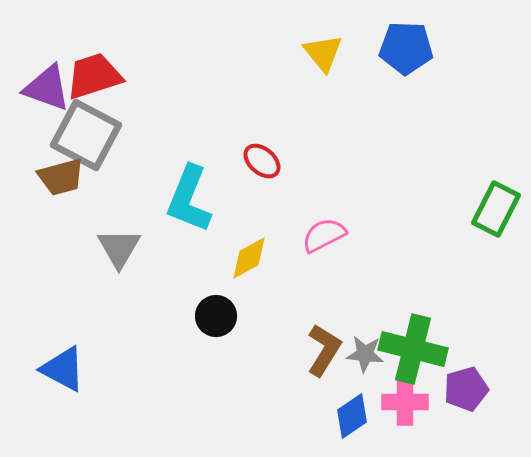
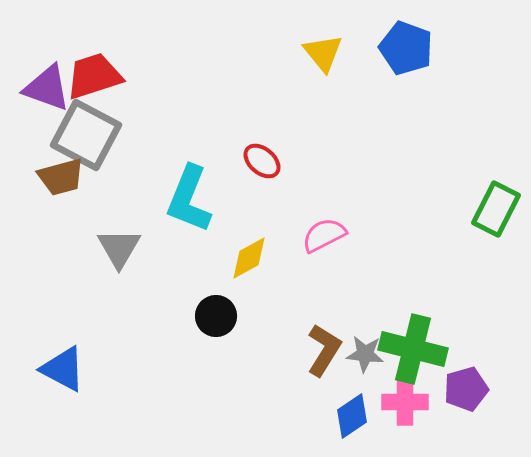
blue pentagon: rotated 18 degrees clockwise
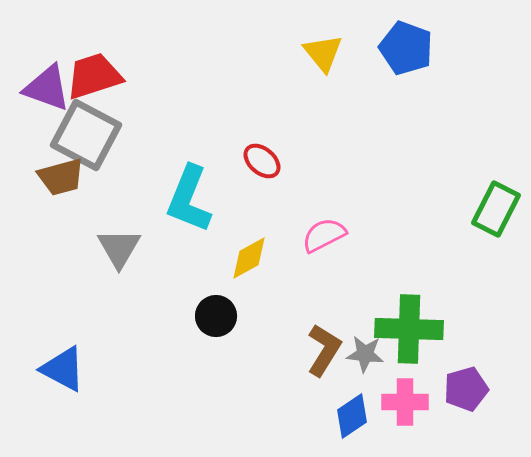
green cross: moved 4 px left, 20 px up; rotated 12 degrees counterclockwise
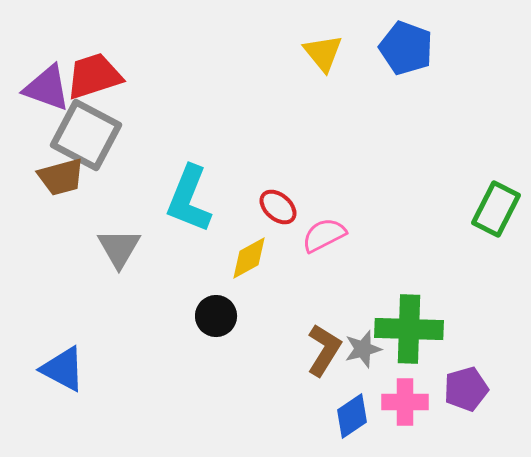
red ellipse: moved 16 px right, 46 px down
gray star: moved 2 px left, 5 px up; rotated 21 degrees counterclockwise
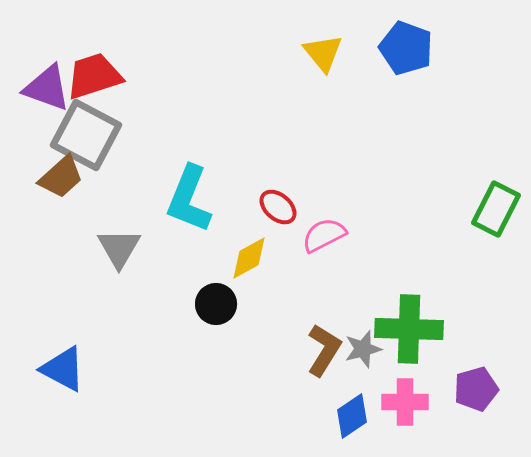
brown trapezoid: rotated 27 degrees counterclockwise
black circle: moved 12 px up
purple pentagon: moved 10 px right
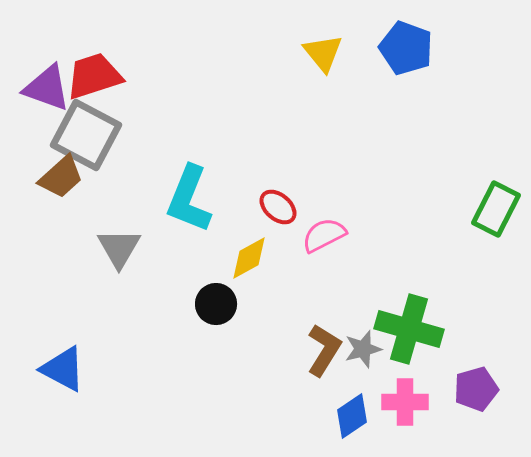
green cross: rotated 14 degrees clockwise
